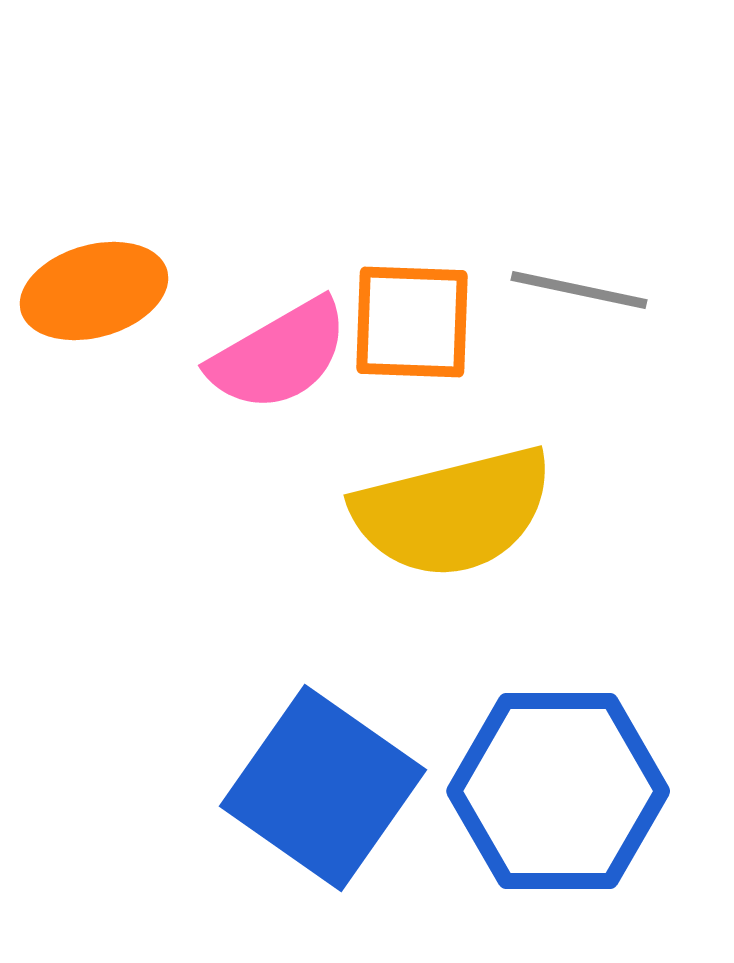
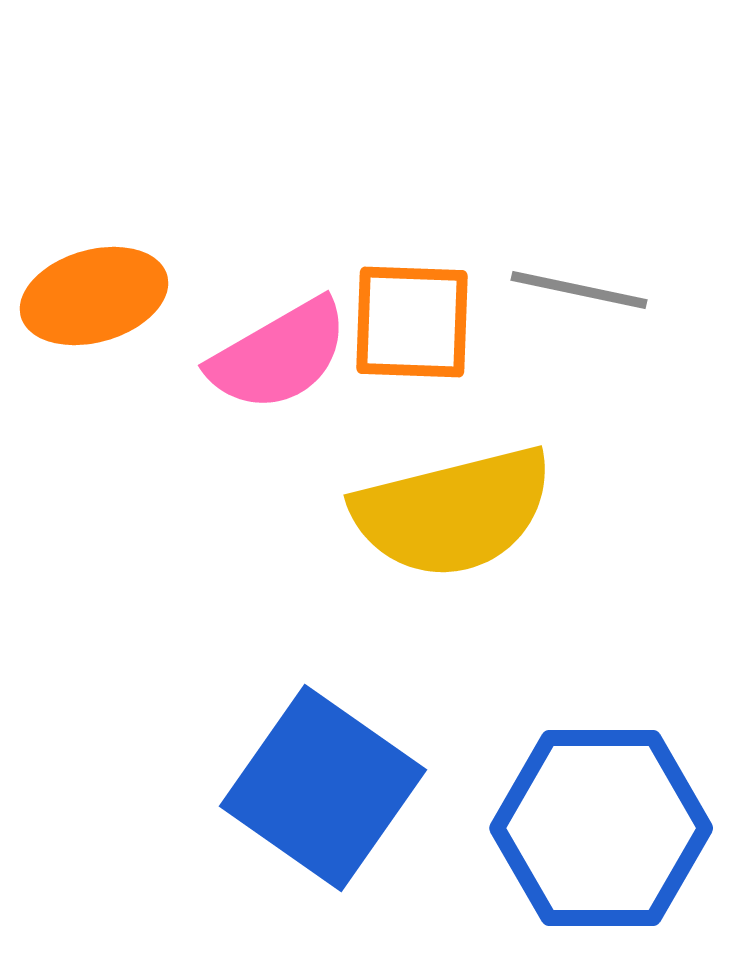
orange ellipse: moved 5 px down
blue hexagon: moved 43 px right, 37 px down
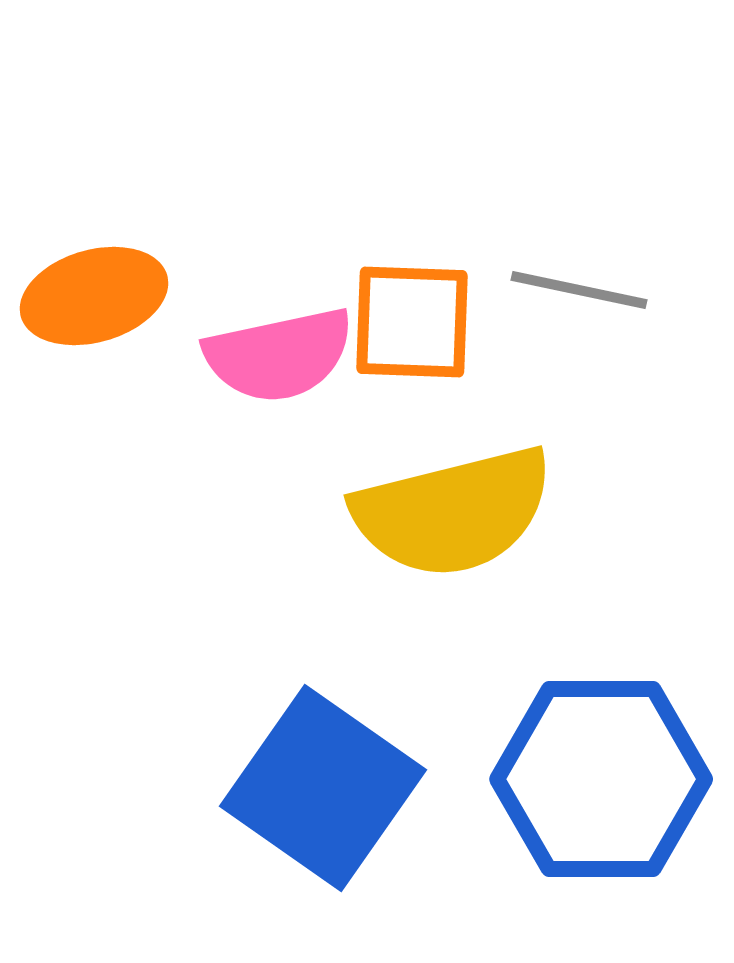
pink semicircle: rotated 18 degrees clockwise
blue hexagon: moved 49 px up
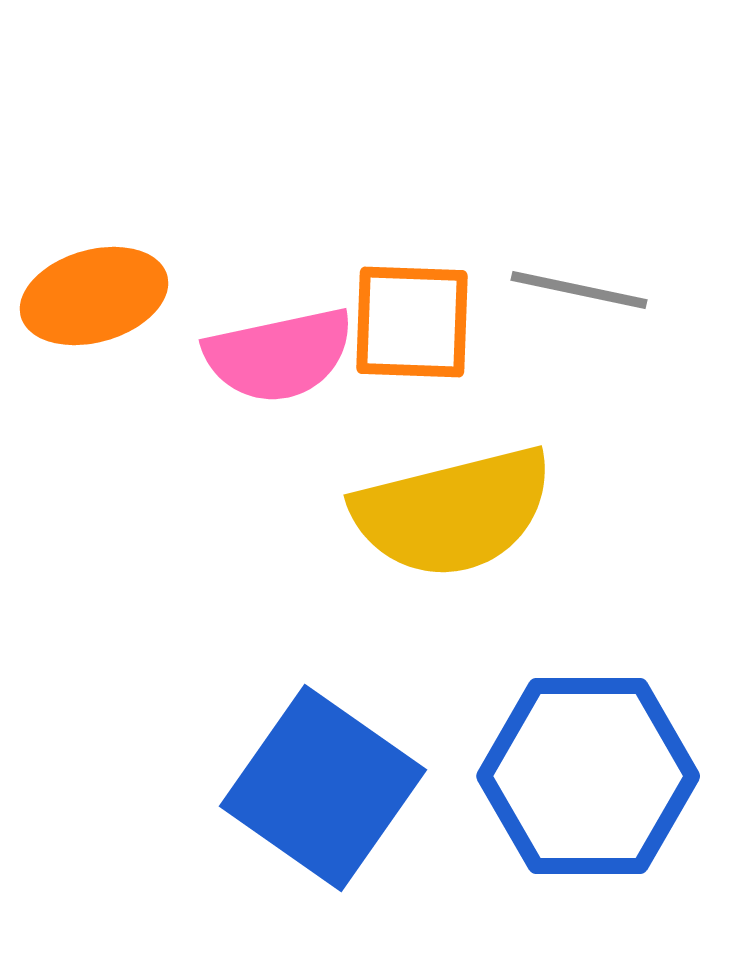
blue hexagon: moved 13 px left, 3 px up
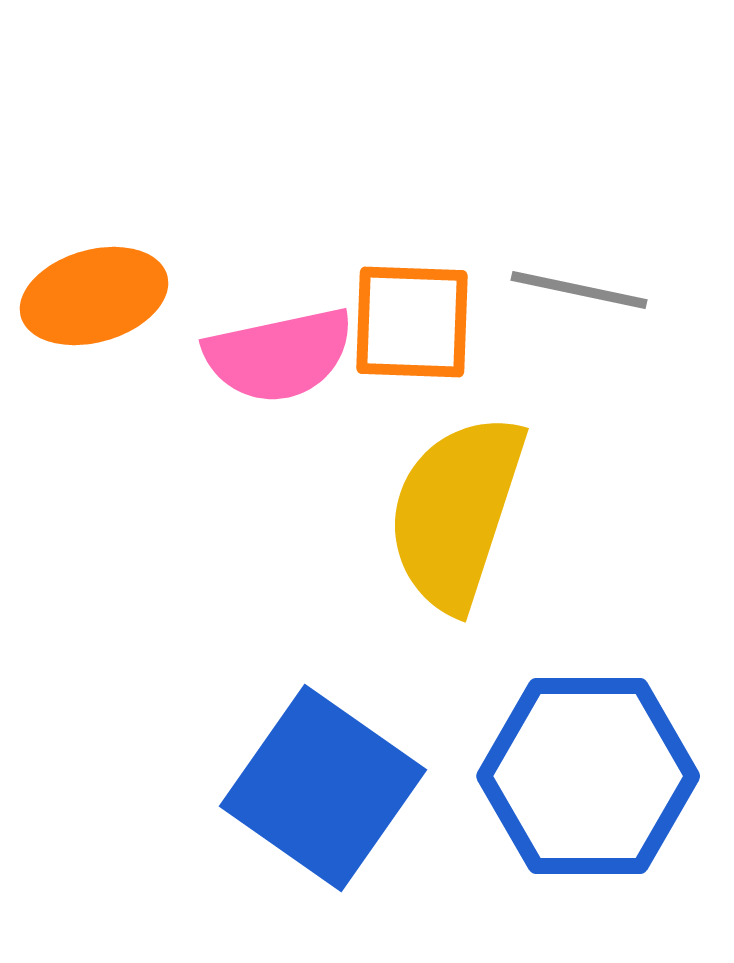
yellow semicircle: moved 3 px right; rotated 122 degrees clockwise
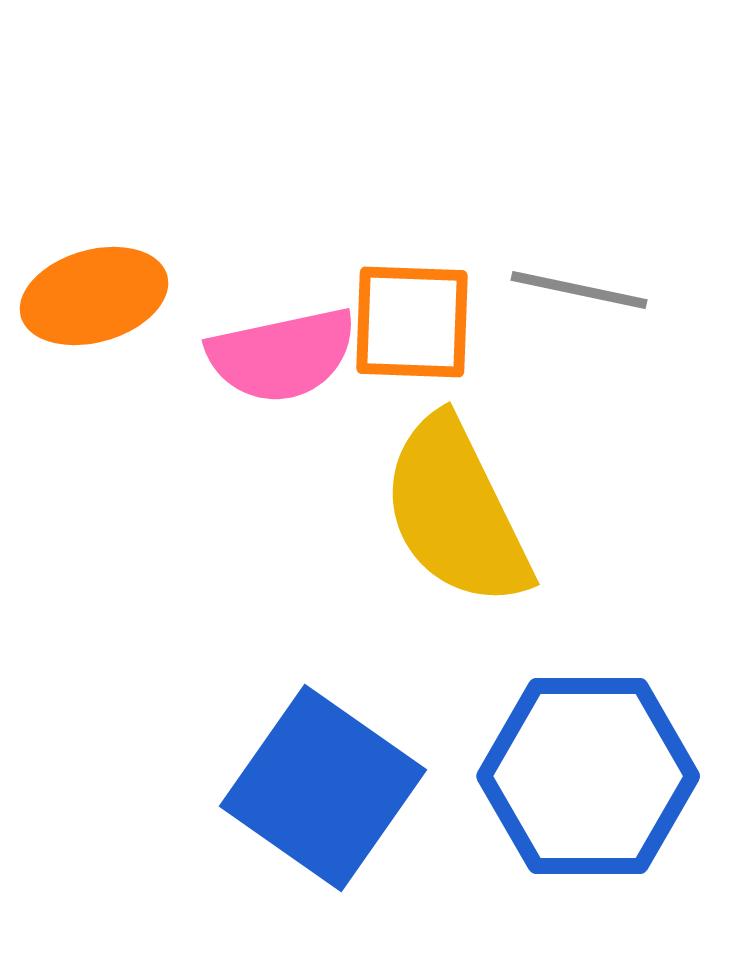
pink semicircle: moved 3 px right
yellow semicircle: rotated 44 degrees counterclockwise
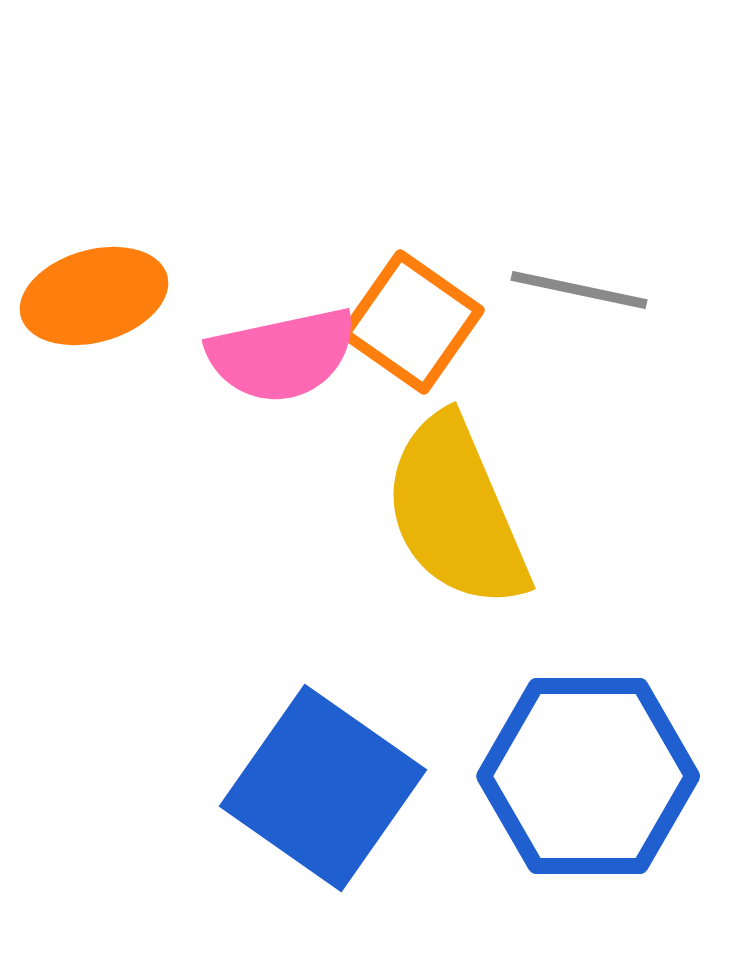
orange square: rotated 33 degrees clockwise
yellow semicircle: rotated 3 degrees clockwise
